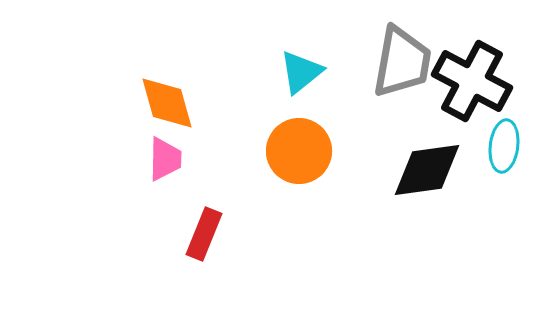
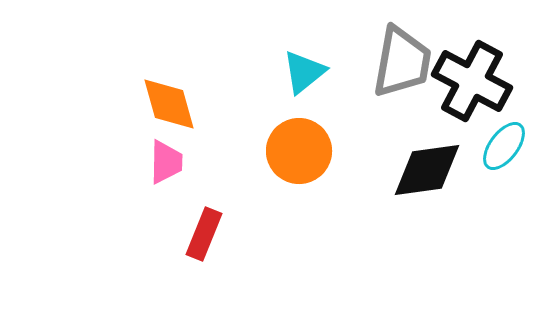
cyan triangle: moved 3 px right
orange diamond: moved 2 px right, 1 px down
cyan ellipse: rotated 30 degrees clockwise
pink trapezoid: moved 1 px right, 3 px down
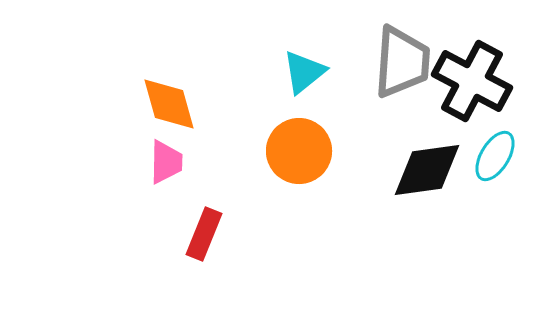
gray trapezoid: rotated 6 degrees counterclockwise
cyan ellipse: moved 9 px left, 10 px down; rotated 6 degrees counterclockwise
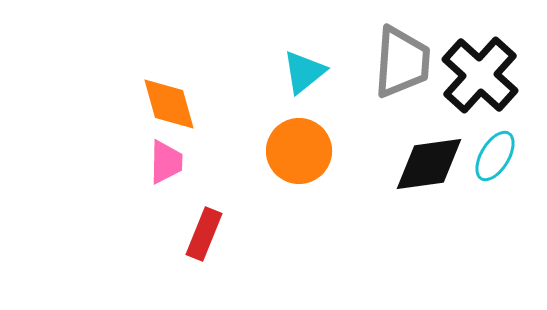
black cross: moved 8 px right, 6 px up; rotated 14 degrees clockwise
black diamond: moved 2 px right, 6 px up
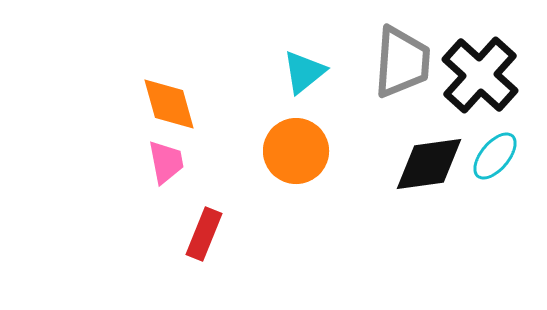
orange circle: moved 3 px left
cyan ellipse: rotated 9 degrees clockwise
pink trapezoid: rotated 12 degrees counterclockwise
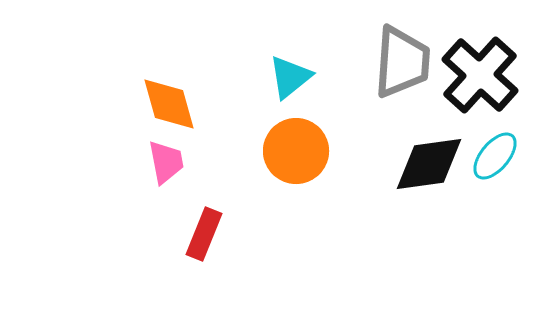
cyan triangle: moved 14 px left, 5 px down
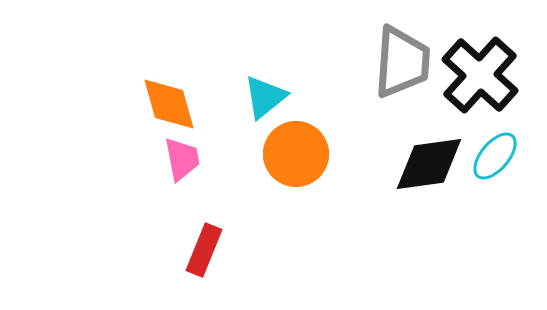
cyan triangle: moved 25 px left, 20 px down
orange circle: moved 3 px down
pink trapezoid: moved 16 px right, 3 px up
red rectangle: moved 16 px down
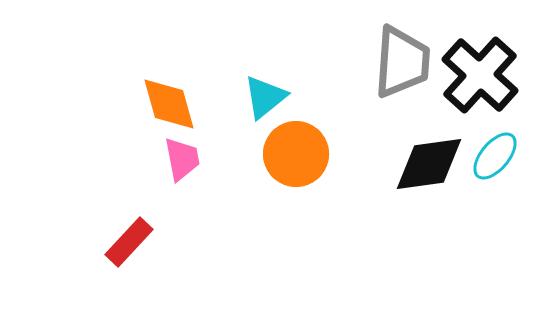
red rectangle: moved 75 px left, 8 px up; rotated 21 degrees clockwise
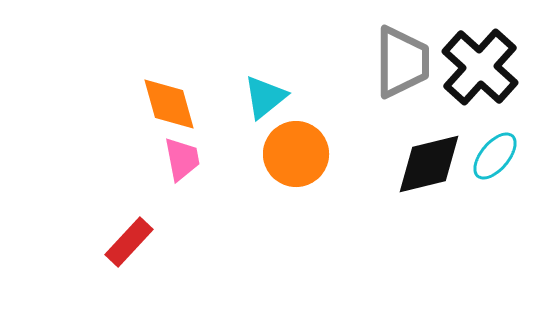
gray trapezoid: rotated 4 degrees counterclockwise
black cross: moved 8 px up
black diamond: rotated 6 degrees counterclockwise
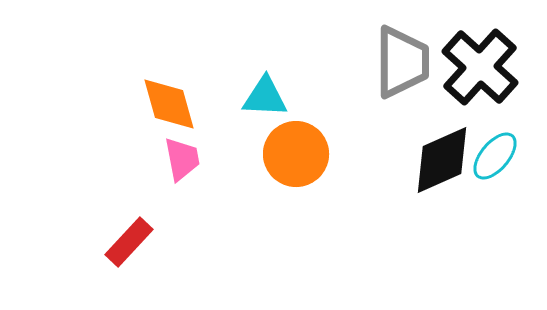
cyan triangle: rotated 42 degrees clockwise
black diamond: moved 13 px right, 4 px up; rotated 10 degrees counterclockwise
